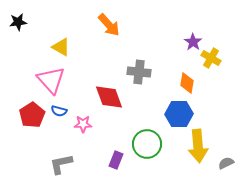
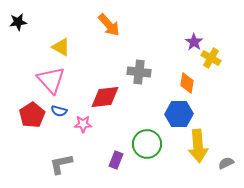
purple star: moved 1 px right
red diamond: moved 4 px left; rotated 76 degrees counterclockwise
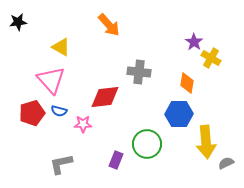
red pentagon: moved 2 px up; rotated 15 degrees clockwise
yellow arrow: moved 8 px right, 4 px up
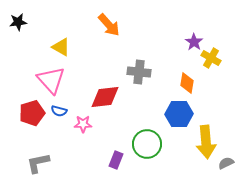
gray L-shape: moved 23 px left, 1 px up
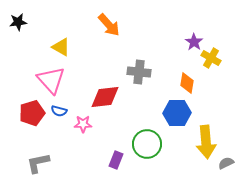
blue hexagon: moved 2 px left, 1 px up
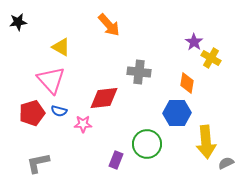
red diamond: moved 1 px left, 1 px down
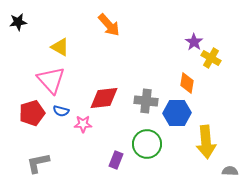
yellow triangle: moved 1 px left
gray cross: moved 7 px right, 29 px down
blue semicircle: moved 2 px right
gray semicircle: moved 4 px right, 8 px down; rotated 28 degrees clockwise
